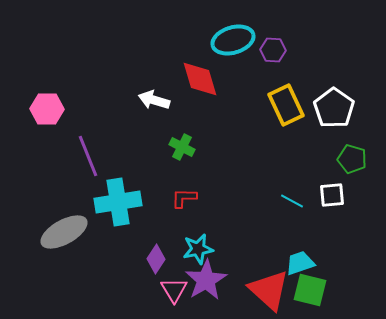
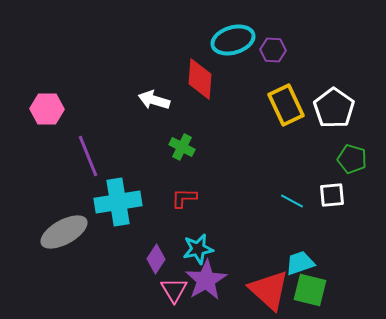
red diamond: rotated 21 degrees clockwise
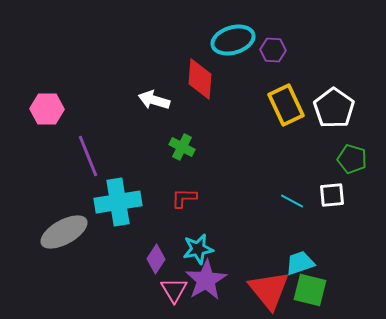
red triangle: rotated 9 degrees clockwise
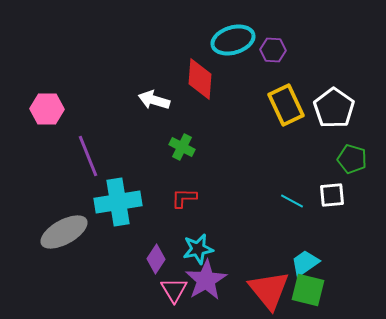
cyan trapezoid: moved 5 px right; rotated 16 degrees counterclockwise
green square: moved 2 px left
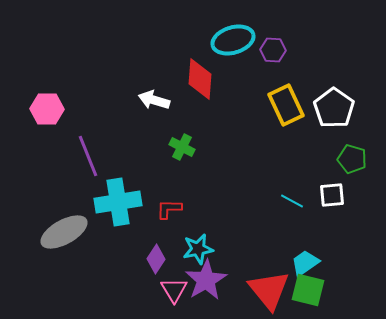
red L-shape: moved 15 px left, 11 px down
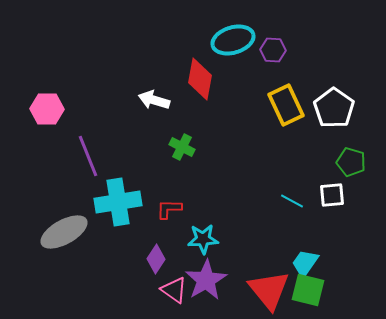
red diamond: rotated 6 degrees clockwise
green pentagon: moved 1 px left, 3 px down
cyan star: moved 5 px right, 10 px up; rotated 8 degrees clockwise
cyan trapezoid: rotated 20 degrees counterclockwise
pink triangle: rotated 24 degrees counterclockwise
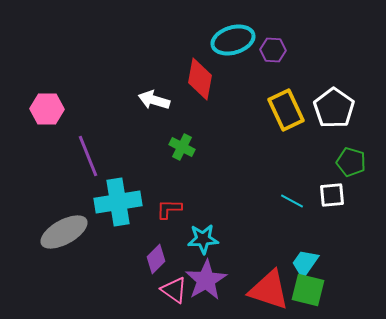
yellow rectangle: moved 5 px down
purple diamond: rotated 12 degrees clockwise
red triangle: rotated 33 degrees counterclockwise
